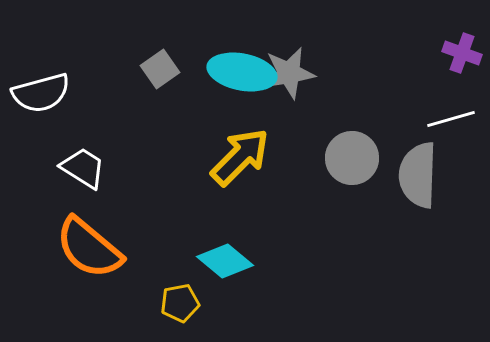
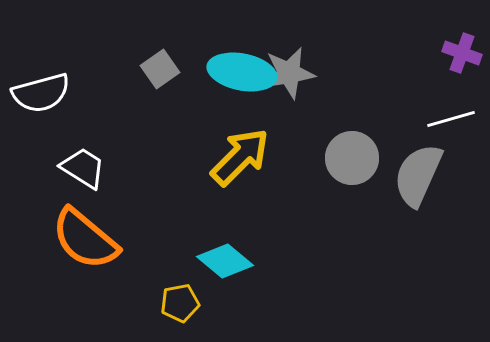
gray semicircle: rotated 22 degrees clockwise
orange semicircle: moved 4 px left, 9 px up
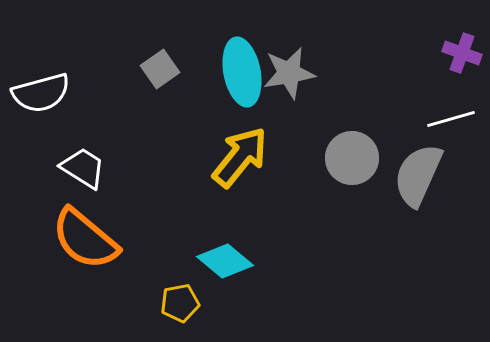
cyan ellipse: rotated 68 degrees clockwise
yellow arrow: rotated 6 degrees counterclockwise
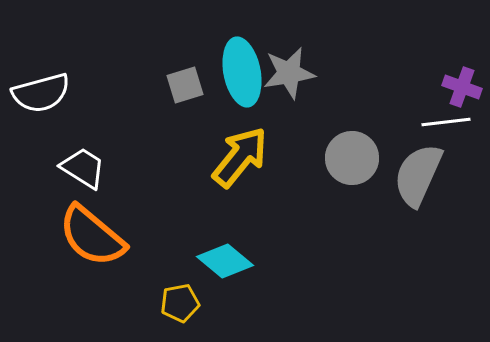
purple cross: moved 34 px down
gray square: moved 25 px right, 16 px down; rotated 18 degrees clockwise
white line: moved 5 px left, 3 px down; rotated 9 degrees clockwise
orange semicircle: moved 7 px right, 3 px up
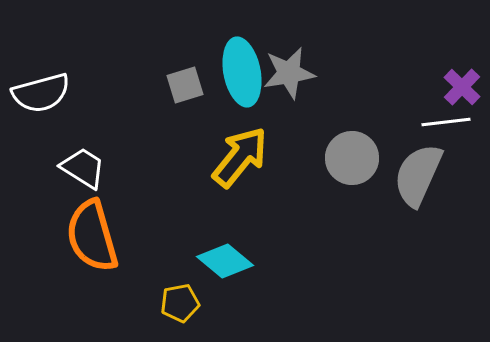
purple cross: rotated 24 degrees clockwise
orange semicircle: rotated 34 degrees clockwise
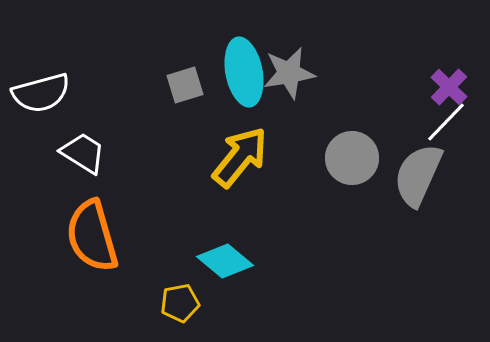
cyan ellipse: moved 2 px right
purple cross: moved 13 px left
white line: rotated 39 degrees counterclockwise
white trapezoid: moved 15 px up
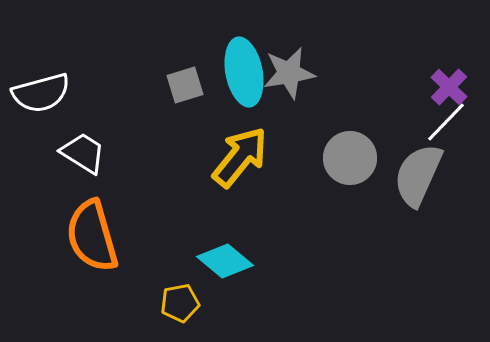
gray circle: moved 2 px left
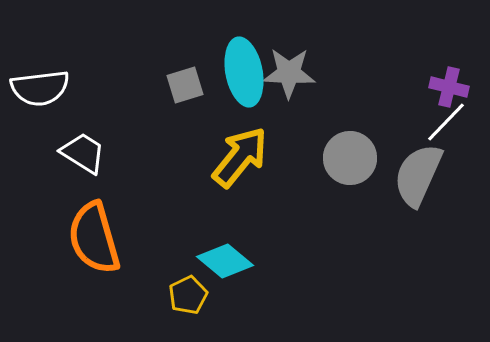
gray star: rotated 12 degrees clockwise
purple cross: rotated 30 degrees counterclockwise
white semicircle: moved 1 px left, 5 px up; rotated 8 degrees clockwise
orange semicircle: moved 2 px right, 2 px down
yellow pentagon: moved 8 px right, 8 px up; rotated 15 degrees counterclockwise
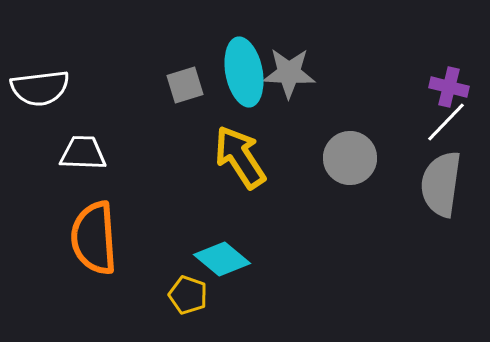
white trapezoid: rotated 30 degrees counterclockwise
yellow arrow: rotated 72 degrees counterclockwise
gray semicircle: moved 23 px right, 9 px down; rotated 16 degrees counterclockwise
orange semicircle: rotated 12 degrees clockwise
cyan diamond: moved 3 px left, 2 px up
yellow pentagon: rotated 27 degrees counterclockwise
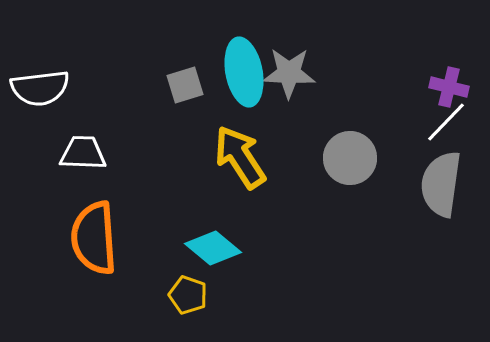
cyan diamond: moved 9 px left, 11 px up
